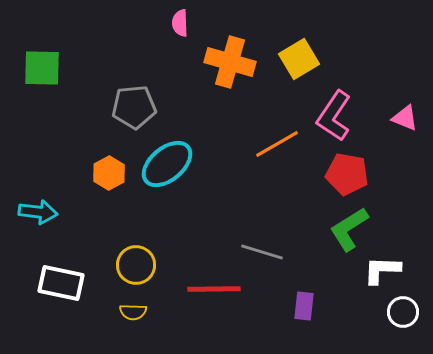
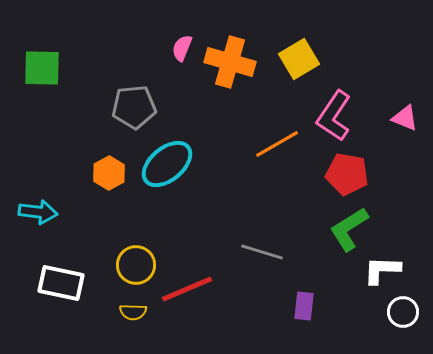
pink semicircle: moved 2 px right, 25 px down; rotated 24 degrees clockwise
red line: moved 27 px left; rotated 22 degrees counterclockwise
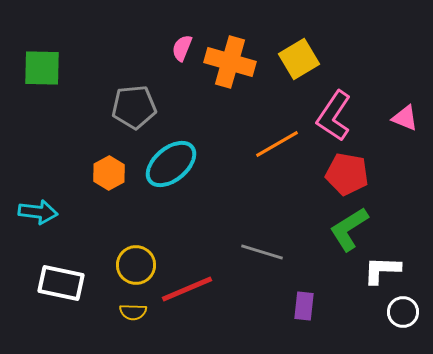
cyan ellipse: moved 4 px right
